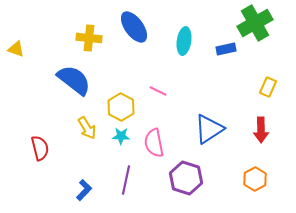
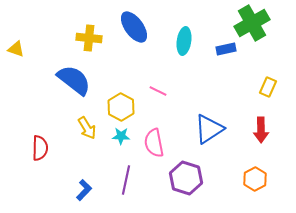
green cross: moved 3 px left
red semicircle: rotated 15 degrees clockwise
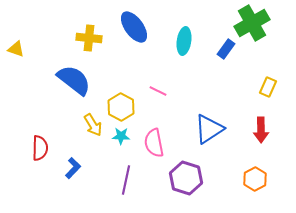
blue rectangle: rotated 42 degrees counterclockwise
yellow arrow: moved 6 px right, 3 px up
blue L-shape: moved 11 px left, 22 px up
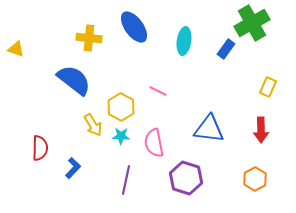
blue triangle: rotated 40 degrees clockwise
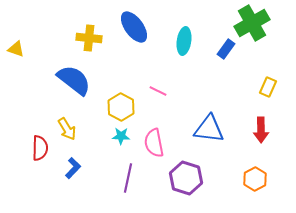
yellow arrow: moved 26 px left, 4 px down
purple line: moved 2 px right, 2 px up
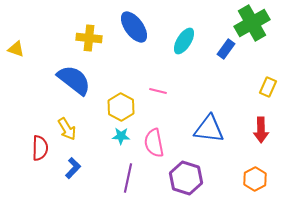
cyan ellipse: rotated 24 degrees clockwise
pink line: rotated 12 degrees counterclockwise
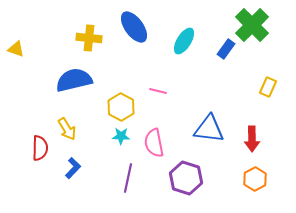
green cross: moved 2 px down; rotated 16 degrees counterclockwise
blue semicircle: rotated 51 degrees counterclockwise
red arrow: moved 9 px left, 9 px down
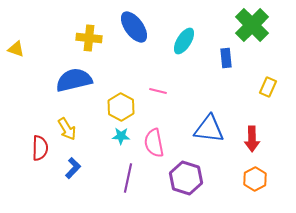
blue rectangle: moved 9 px down; rotated 42 degrees counterclockwise
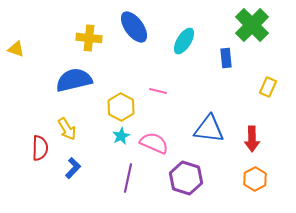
cyan star: rotated 30 degrees counterclockwise
pink semicircle: rotated 124 degrees clockwise
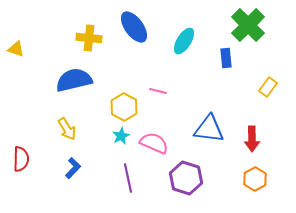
green cross: moved 4 px left
yellow rectangle: rotated 12 degrees clockwise
yellow hexagon: moved 3 px right
red semicircle: moved 19 px left, 11 px down
purple line: rotated 24 degrees counterclockwise
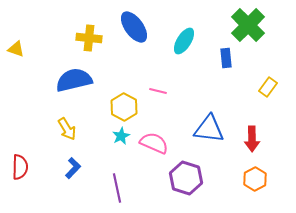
red semicircle: moved 1 px left, 8 px down
purple line: moved 11 px left, 10 px down
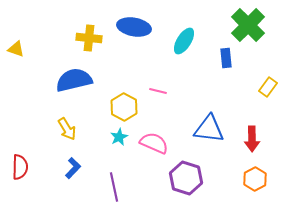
blue ellipse: rotated 44 degrees counterclockwise
cyan star: moved 2 px left, 1 px down
purple line: moved 3 px left, 1 px up
